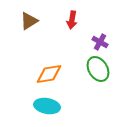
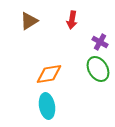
cyan ellipse: rotated 70 degrees clockwise
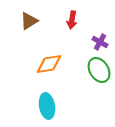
green ellipse: moved 1 px right, 1 px down
orange diamond: moved 10 px up
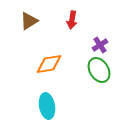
purple cross: moved 3 px down; rotated 28 degrees clockwise
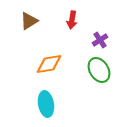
purple cross: moved 5 px up
cyan ellipse: moved 1 px left, 2 px up
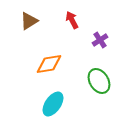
red arrow: rotated 144 degrees clockwise
green ellipse: moved 11 px down
cyan ellipse: moved 7 px right; rotated 45 degrees clockwise
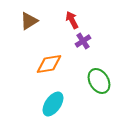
purple cross: moved 17 px left, 1 px down
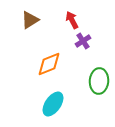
brown triangle: moved 1 px right, 1 px up
orange diamond: rotated 12 degrees counterclockwise
green ellipse: rotated 35 degrees clockwise
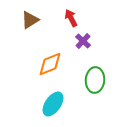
red arrow: moved 1 px left, 2 px up
purple cross: rotated 14 degrees counterclockwise
orange diamond: moved 1 px right
green ellipse: moved 4 px left, 1 px up
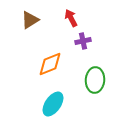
purple cross: rotated 35 degrees clockwise
